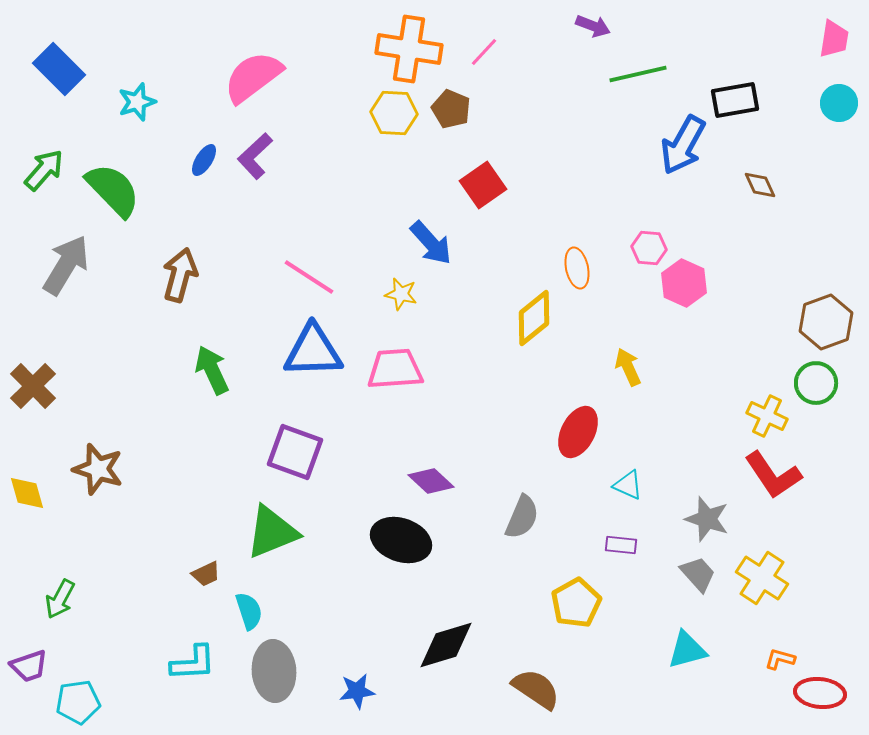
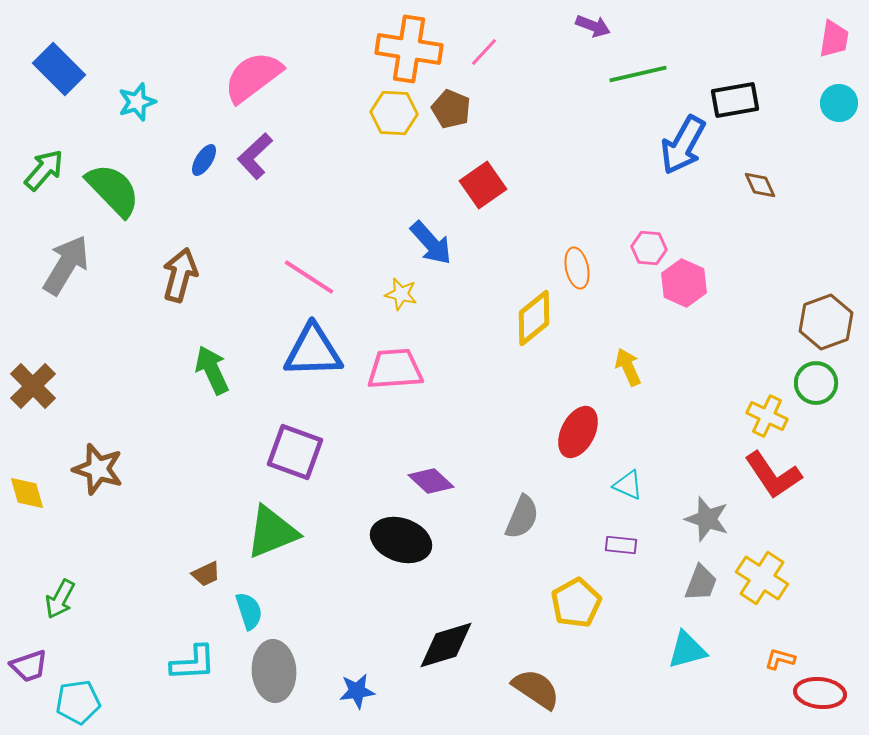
gray trapezoid at (698, 574): moved 3 px right, 9 px down; rotated 63 degrees clockwise
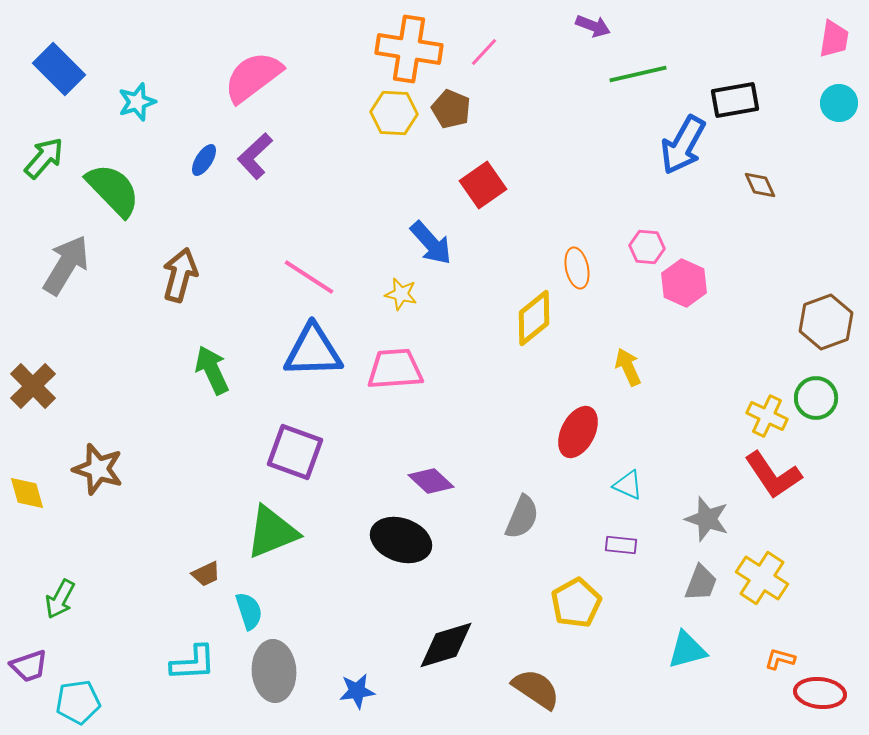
green arrow at (44, 170): moved 12 px up
pink hexagon at (649, 248): moved 2 px left, 1 px up
green circle at (816, 383): moved 15 px down
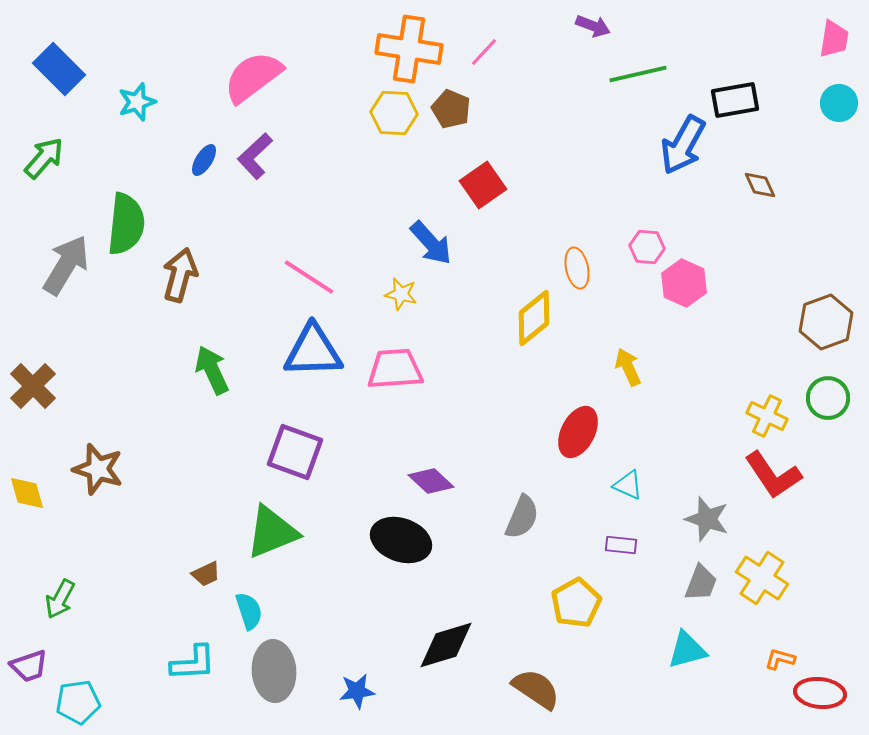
green semicircle at (113, 190): moved 13 px right, 34 px down; rotated 50 degrees clockwise
green circle at (816, 398): moved 12 px right
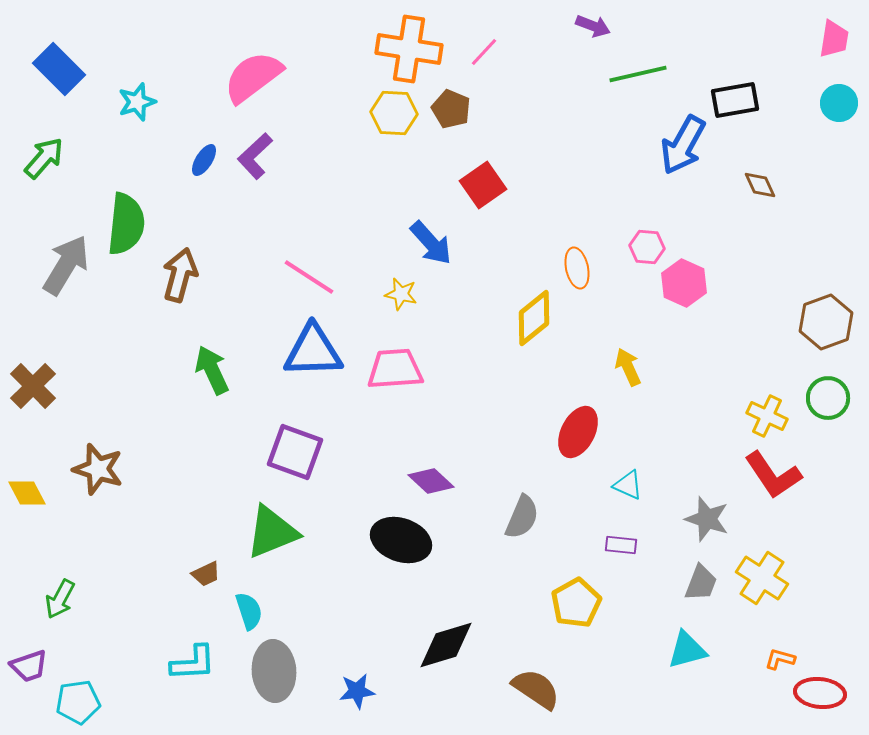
yellow diamond at (27, 493): rotated 12 degrees counterclockwise
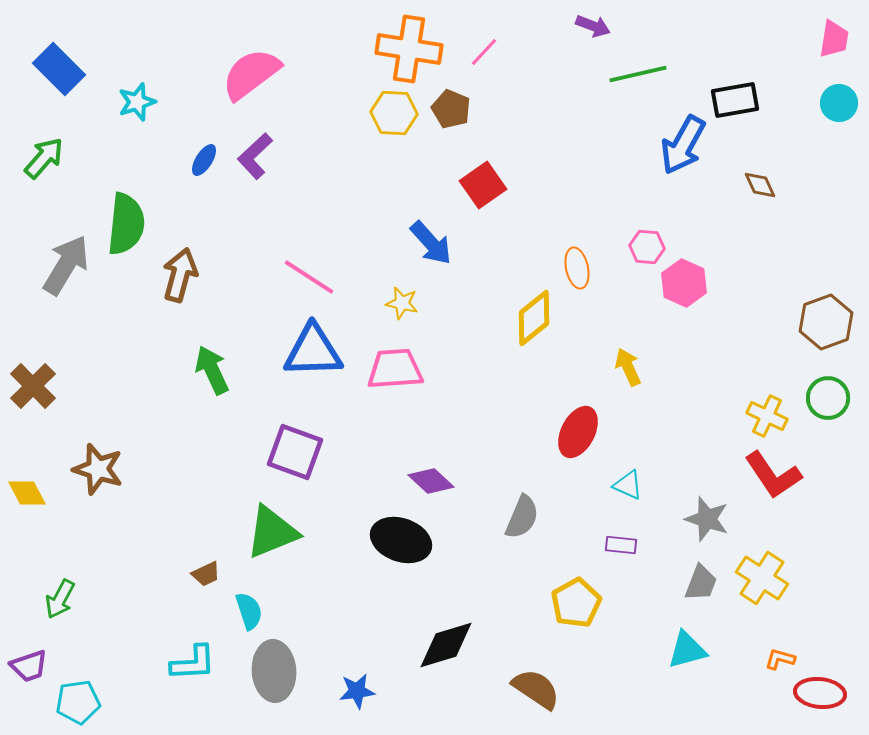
pink semicircle at (253, 77): moved 2 px left, 3 px up
yellow star at (401, 294): moved 1 px right, 9 px down
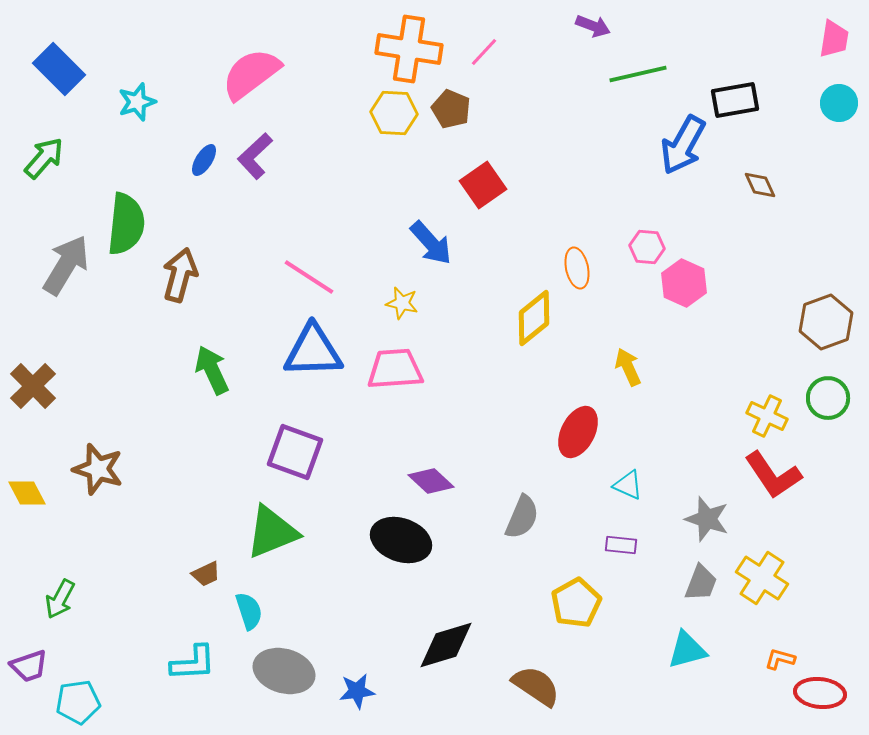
gray ellipse at (274, 671): moved 10 px right; rotated 70 degrees counterclockwise
brown semicircle at (536, 689): moved 3 px up
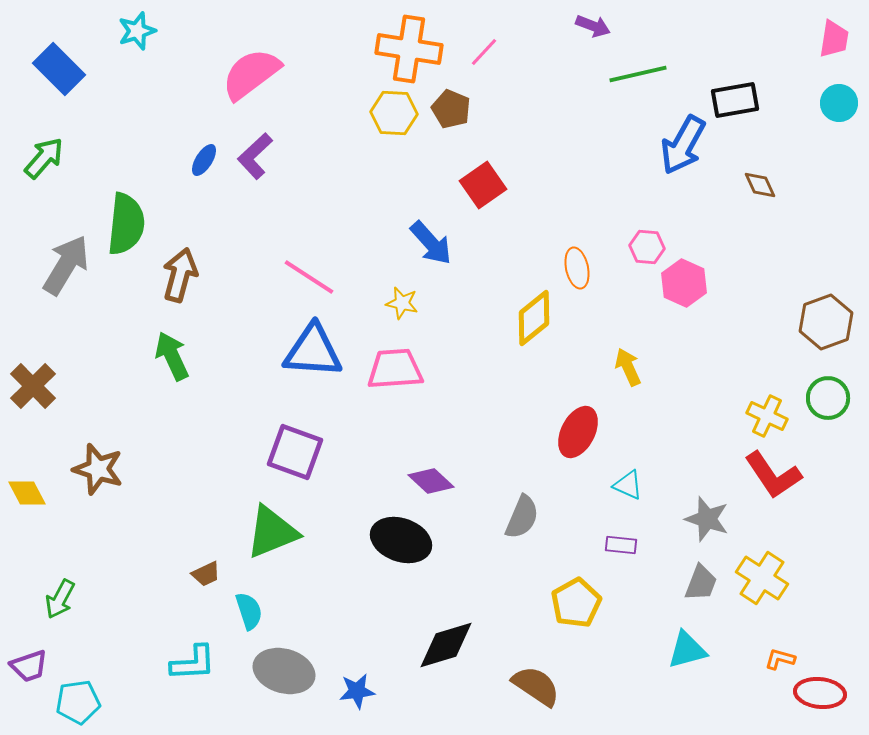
cyan star at (137, 102): moved 71 px up
blue triangle at (313, 351): rotated 6 degrees clockwise
green arrow at (212, 370): moved 40 px left, 14 px up
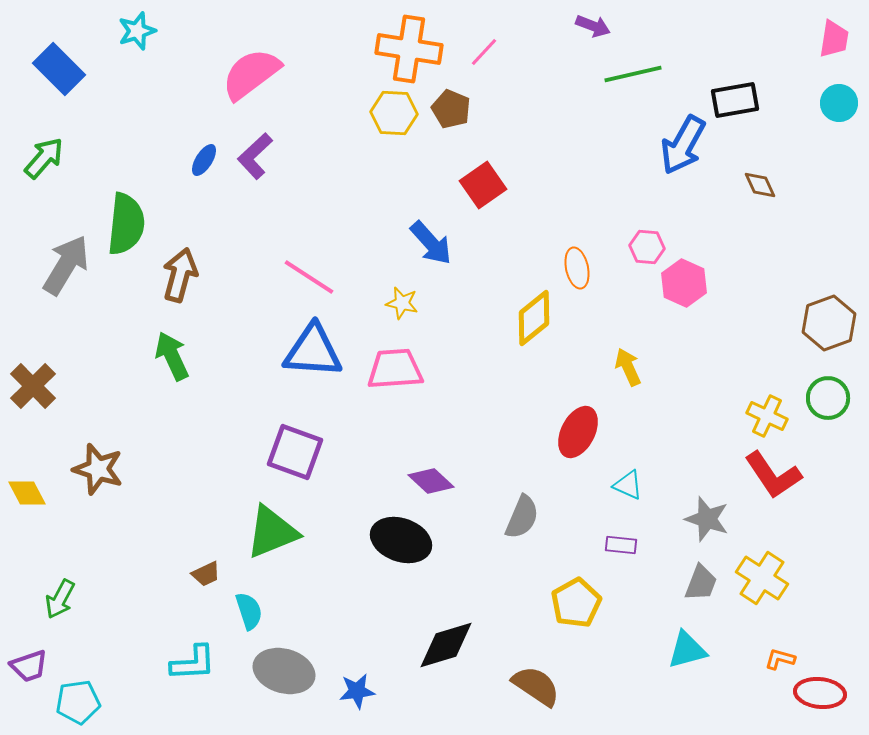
green line at (638, 74): moved 5 px left
brown hexagon at (826, 322): moved 3 px right, 1 px down
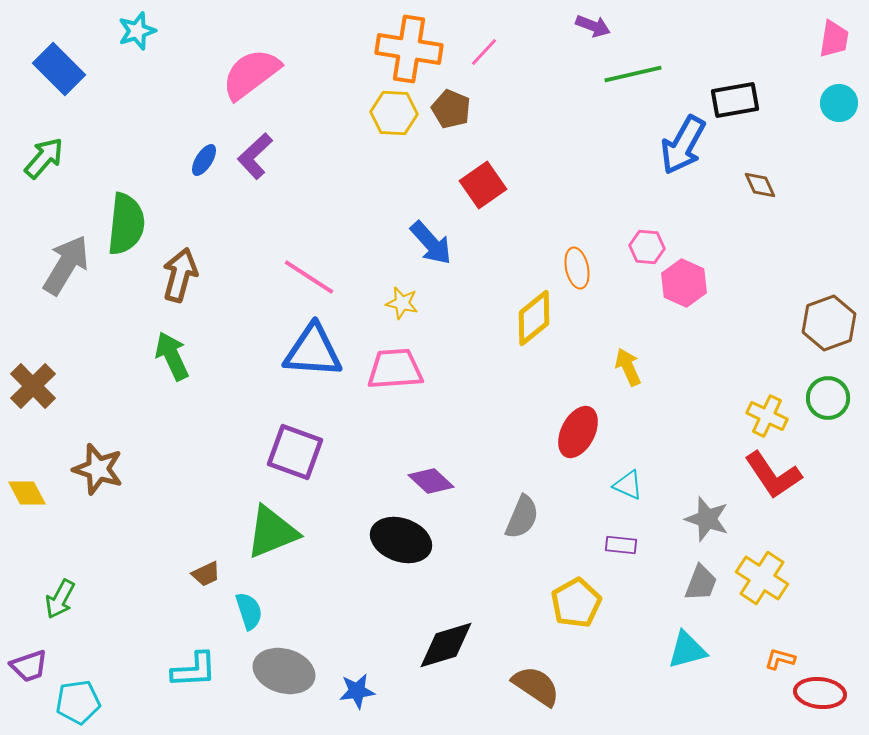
cyan L-shape at (193, 663): moved 1 px right, 7 px down
